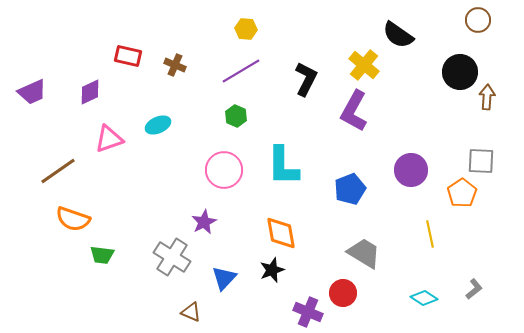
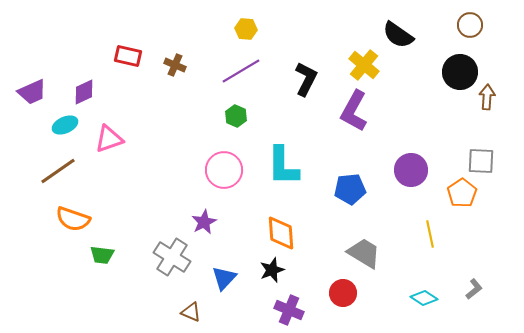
brown circle: moved 8 px left, 5 px down
purple diamond: moved 6 px left
cyan ellipse: moved 93 px left
blue pentagon: rotated 16 degrees clockwise
orange diamond: rotated 6 degrees clockwise
purple cross: moved 19 px left, 2 px up
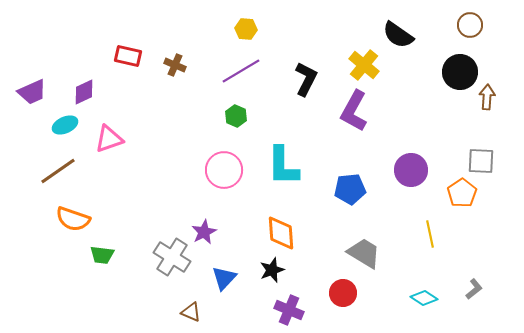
purple star: moved 10 px down
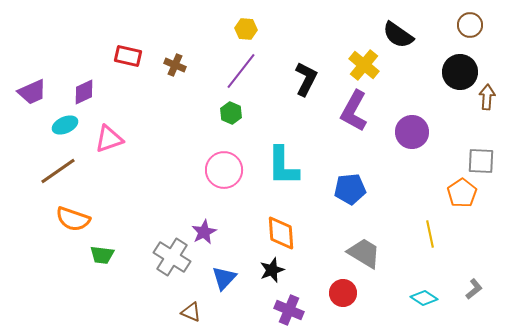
purple line: rotated 21 degrees counterclockwise
green hexagon: moved 5 px left, 3 px up
purple circle: moved 1 px right, 38 px up
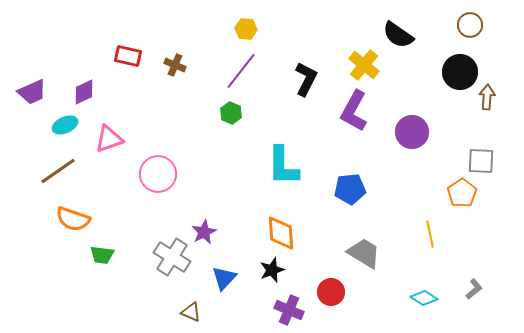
pink circle: moved 66 px left, 4 px down
red circle: moved 12 px left, 1 px up
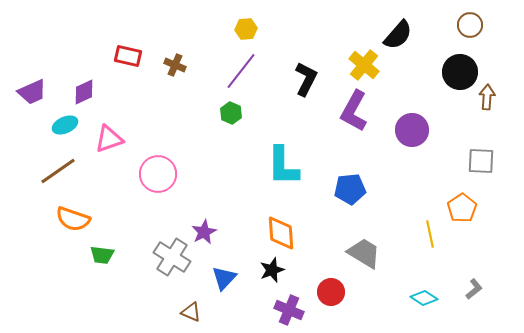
yellow hexagon: rotated 10 degrees counterclockwise
black semicircle: rotated 84 degrees counterclockwise
purple circle: moved 2 px up
orange pentagon: moved 15 px down
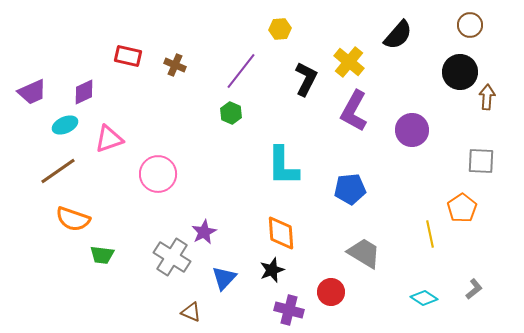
yellow hexagon: moved 34 px right
yellow cross: moved 15 px left, 3 px up
purple cross: rotated 8 degrees counterclockwise
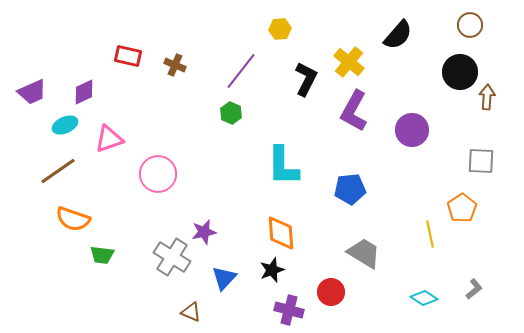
purple star: rotated 15 degrees clockwise
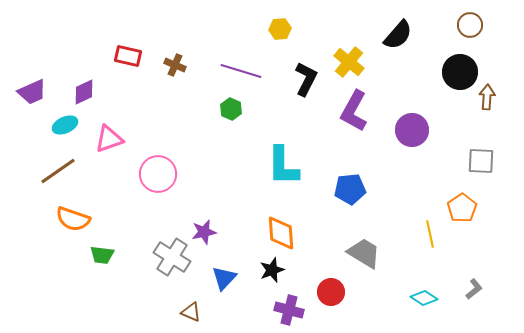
purple line: rotated 69 degrees clockwise
green hexagon: moved 4 px up
